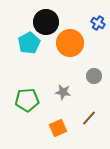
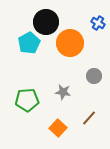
orange square: rotated 24 degrees counterclockwise
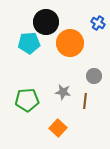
cyan pentagon: rotated 25 degrees clockwise
brown line: moved 4 px left, 17 px up; rotated 35 degrees counterclockwise
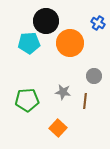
black circle: moved 1 px up
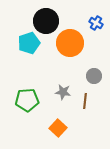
blue cross: moved 2 px left
cyan pentagon: rotated 15 degrees counterclockwise
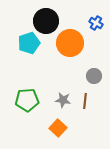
gray star: moved 8 px down
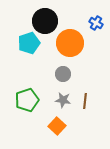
black circle: moved 1 px left
gray circle: moved 31 px left, 2 px up
green pentagon: rotated 15 degrees counterclockwise
orange square: moved 1 px left, 2 px up
